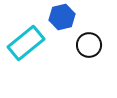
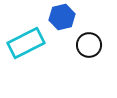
cyan rectangle: rotated 12 degrees clockwise
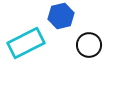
blue hexagon: moved 1 px left, 1 px up
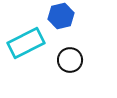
black circle: moved 19 px left, 15 px down
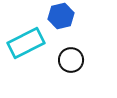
black circle: moved 1 px right
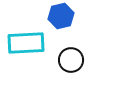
cyan rectangle: rotated 24 degrees clockwise
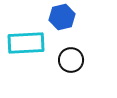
blue hexagon: moved 1 px right, 1 px down
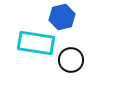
cyan rectangle: moved 10 px right; rotated 12 degrees clockwise
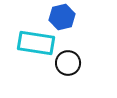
black circle: moved 3 px left, 3 px down
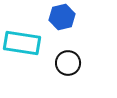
cyan rectangle: moved 14 px left
